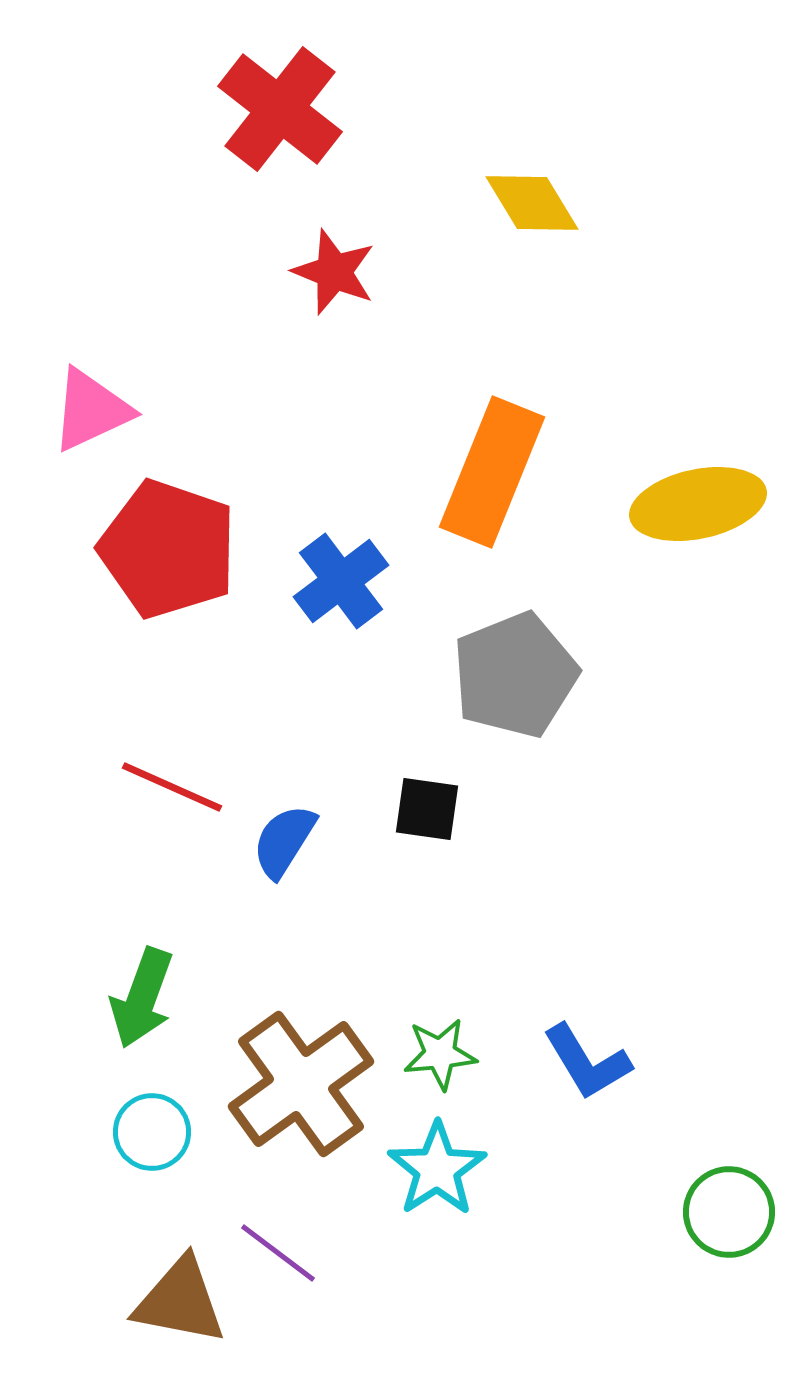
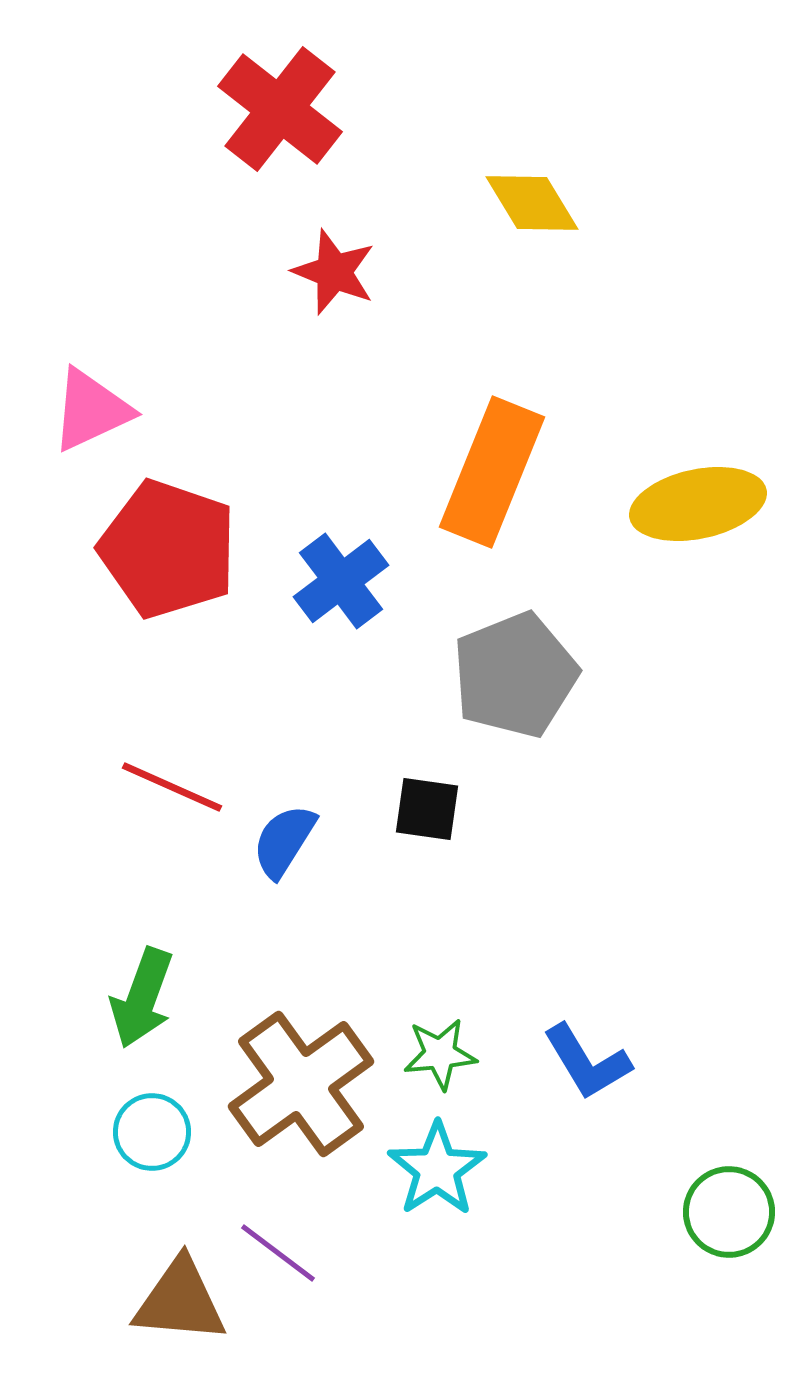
brown triangle: rotated 6 degrees counterclockwise
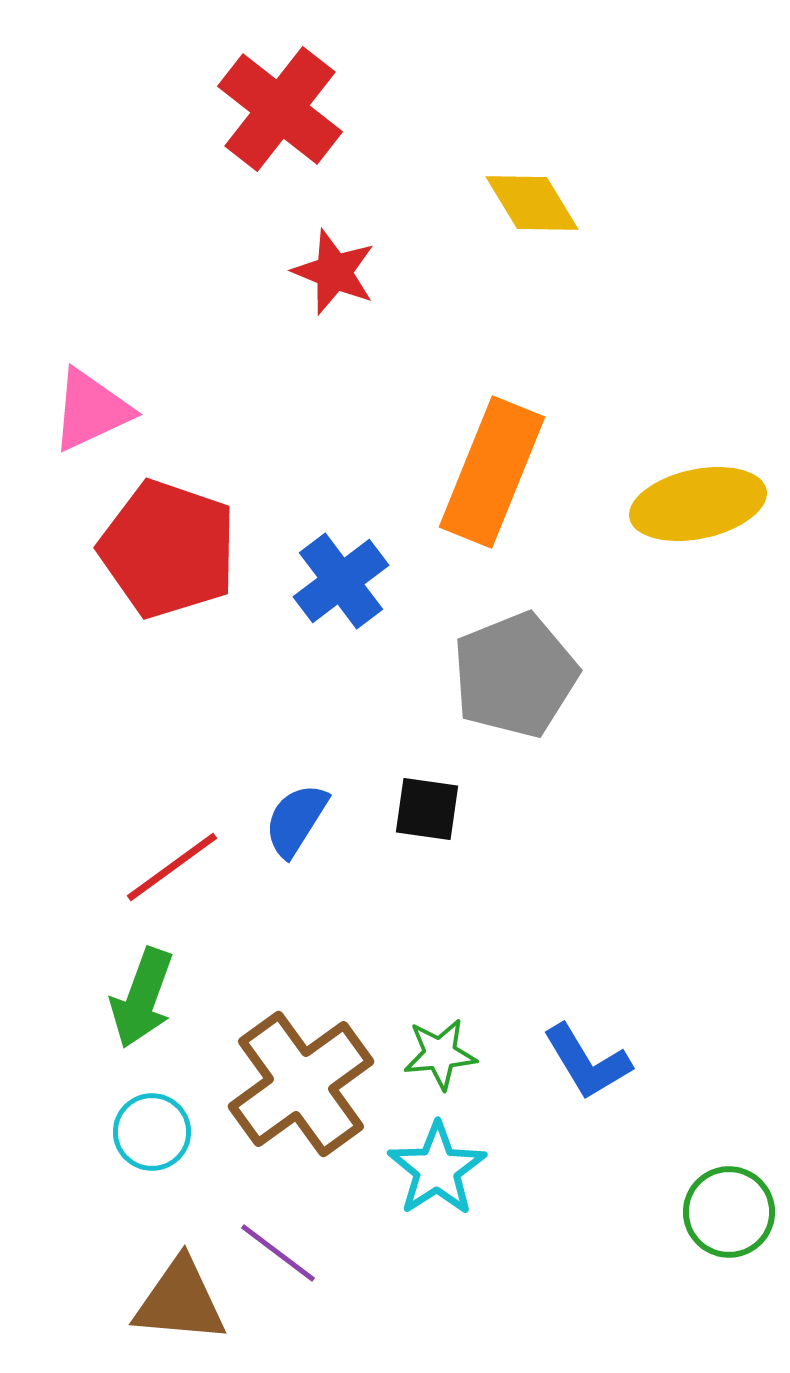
red line: moved 80 px down; rotated 60 degrees counterclockwise
blue semicircle: moved 12 px right, 21 px up
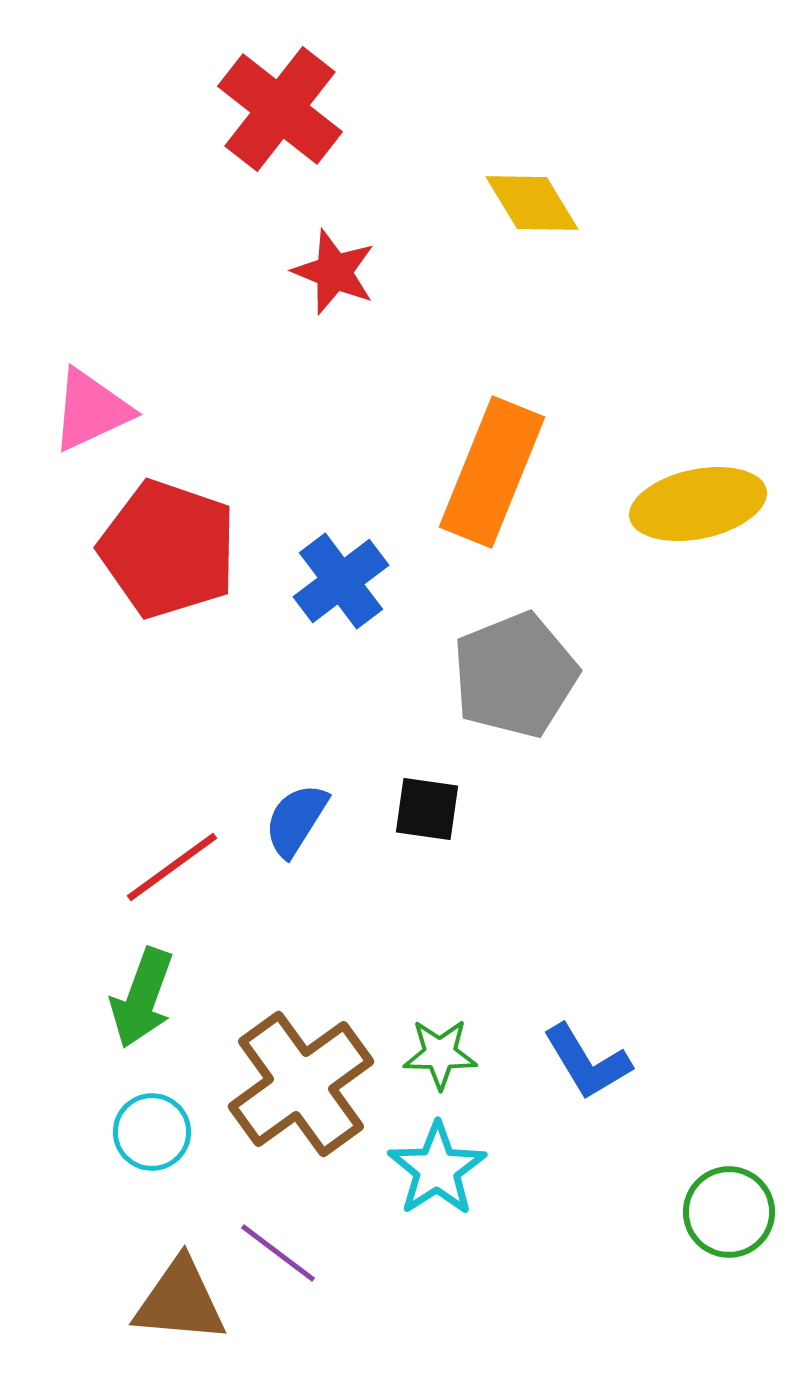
green star: rotated 6 degrees clockwise
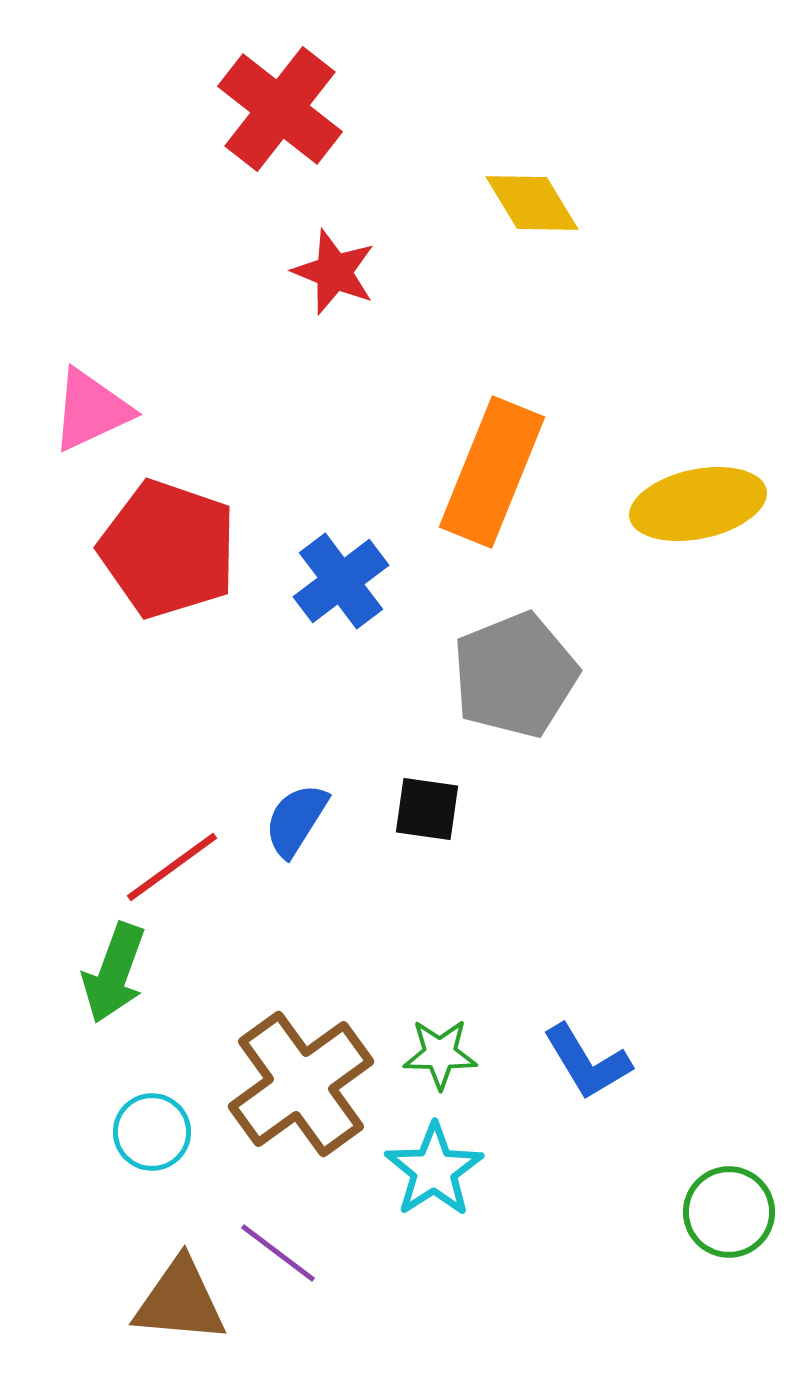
green arrow: moved 28 px left, 25 px up
cyan star: moved 3 px left, 1 px down
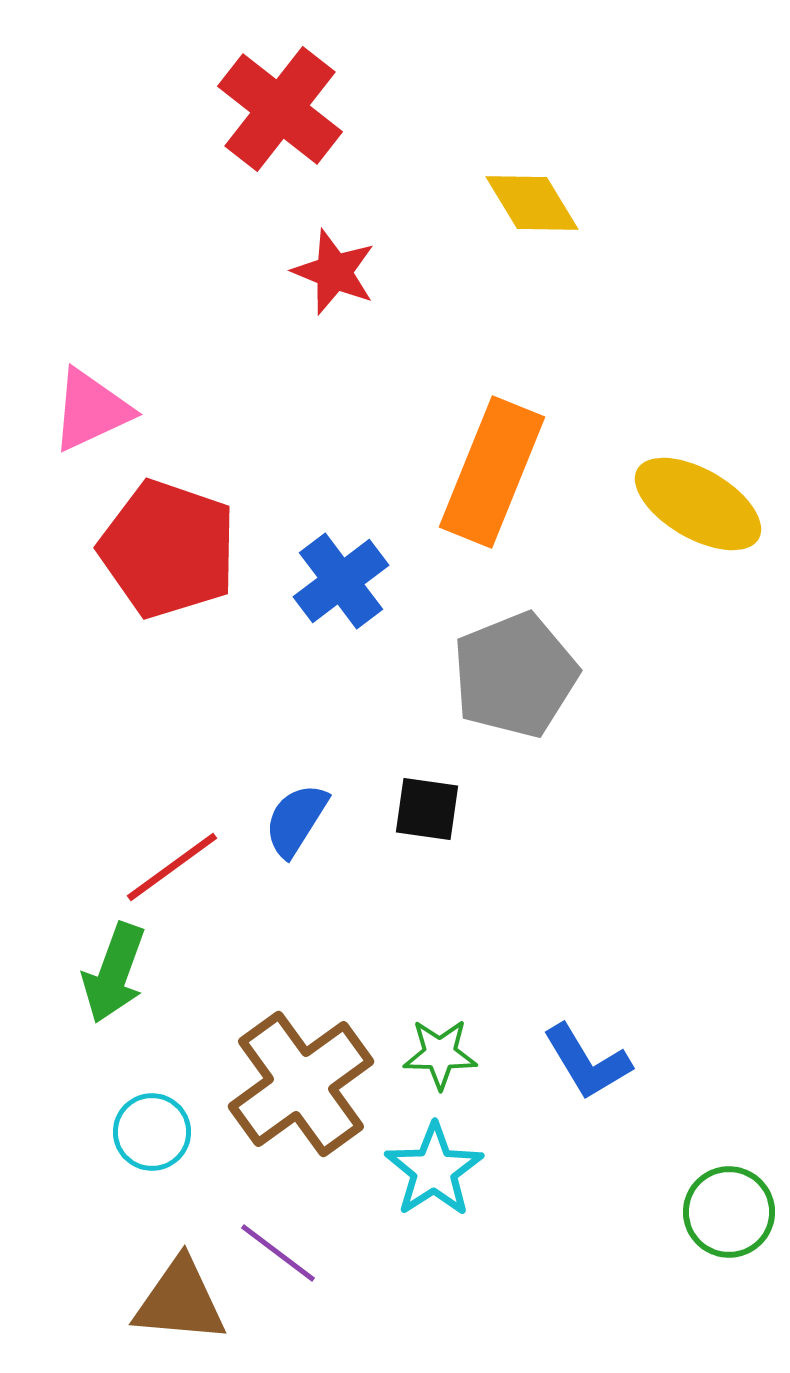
yellow ellipse: rotated 42 degrees clockwise
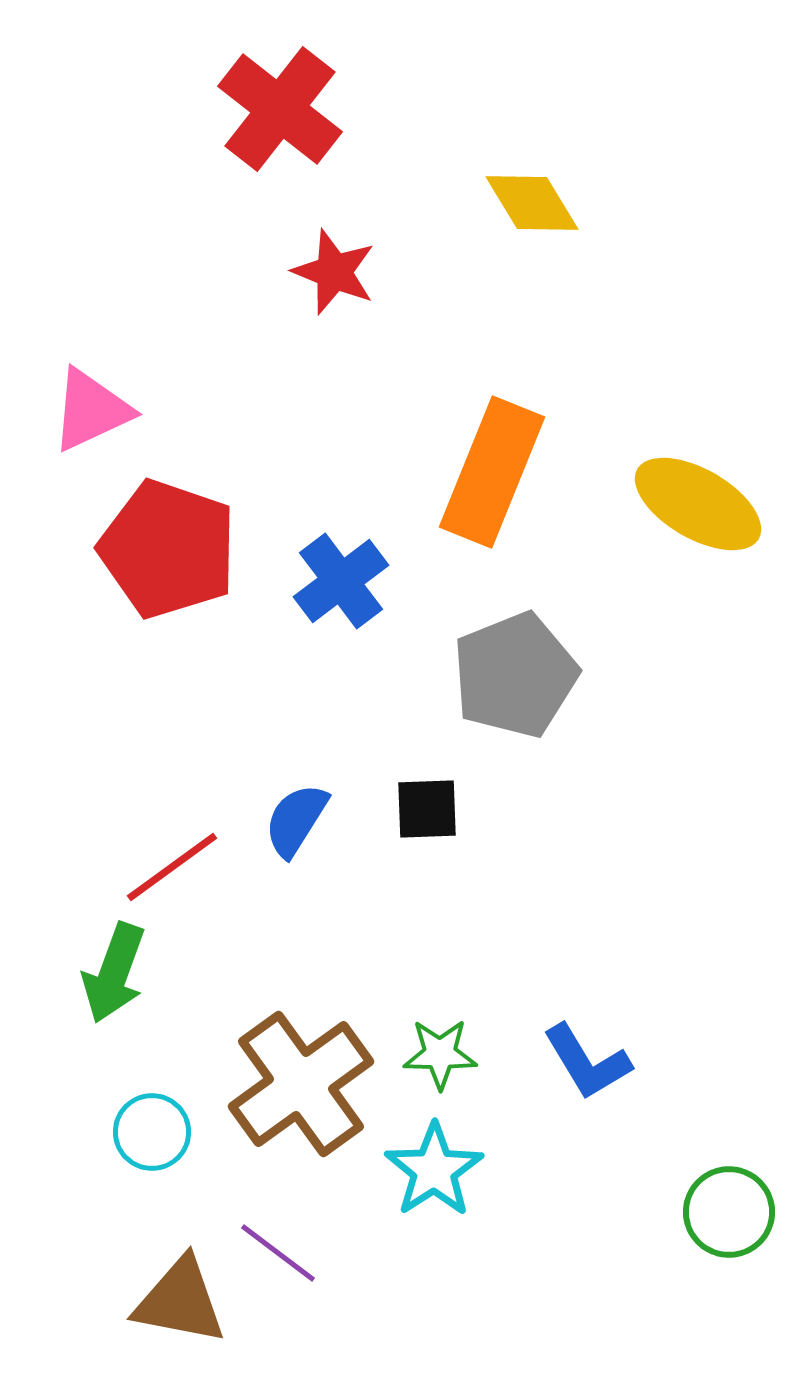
black square: rotated 10 degrees counterclockwise
brown triangle: rotated 6 degrees clockwise
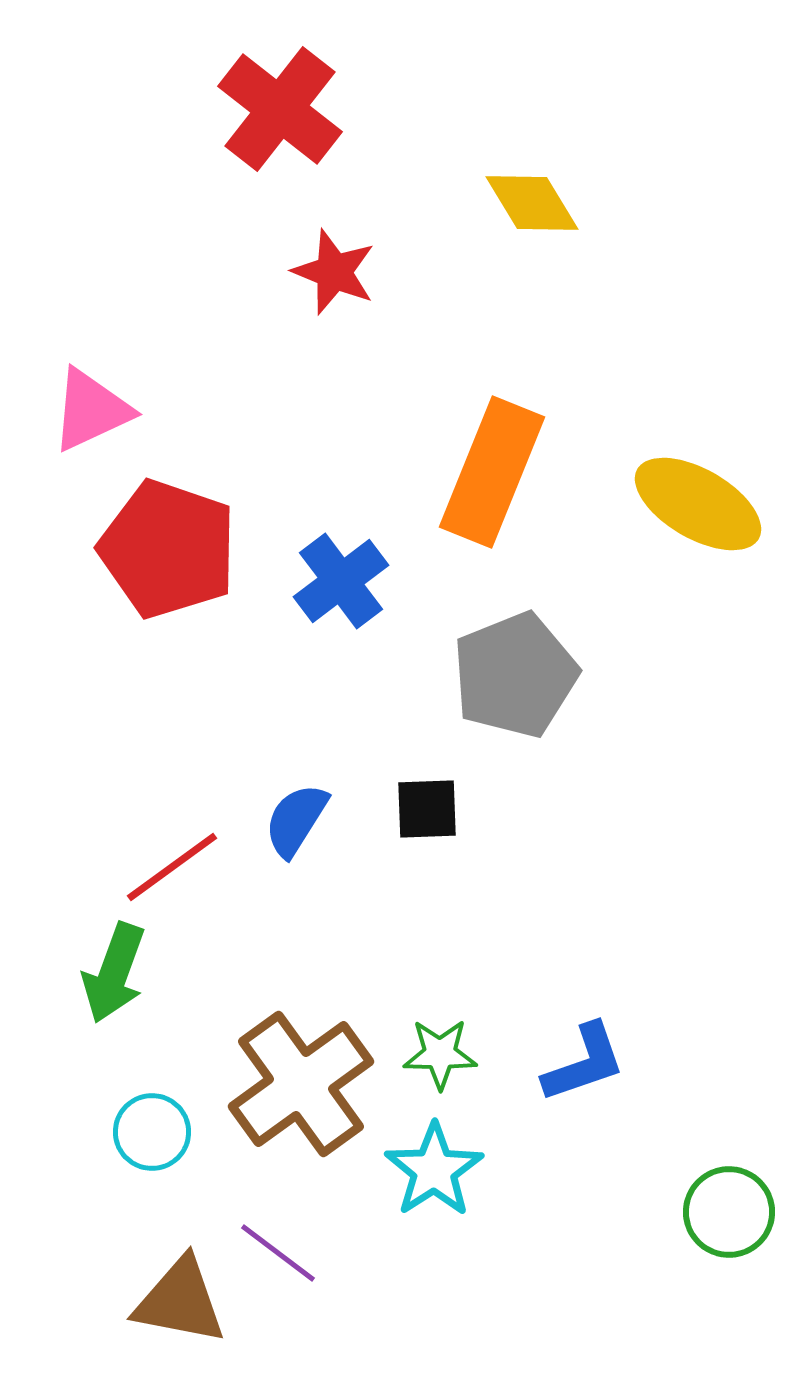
blue L-shape: moved 3 px left, 1 px down; rotated 78 degrees counterclockwise
